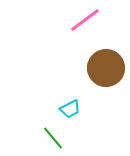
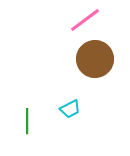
brown circle: moved 11 px left, 9 px up
green line: moved 26 px left, 17 px up; rotated 40 degrees clockwise
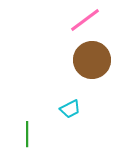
brown circle: moved 3 px left, 1 px down
green line: moved 13 px down
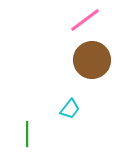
cyan trapezoid: rotated 25 degrees counterclockwise
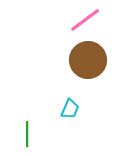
brown circle: moved 4 px left
cyan trapezoid: rotated 15 degrees counterclockwise
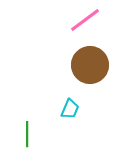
brown circle: moved 2 px right, 5 px down
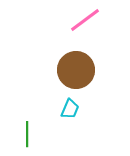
brown circle: moved 14 px left, 5 px down
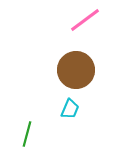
green line: rotated 15 degrees clockwise
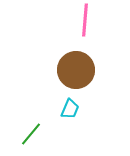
pink line: rotated 48 degrees counterclockwise
green line: moved 4 px right; rotated 25 degrees clockwise
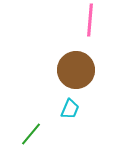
pink line: moved 5 px right
